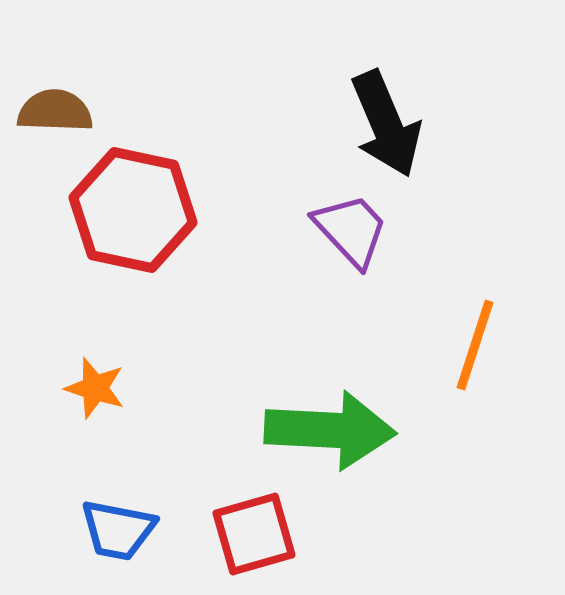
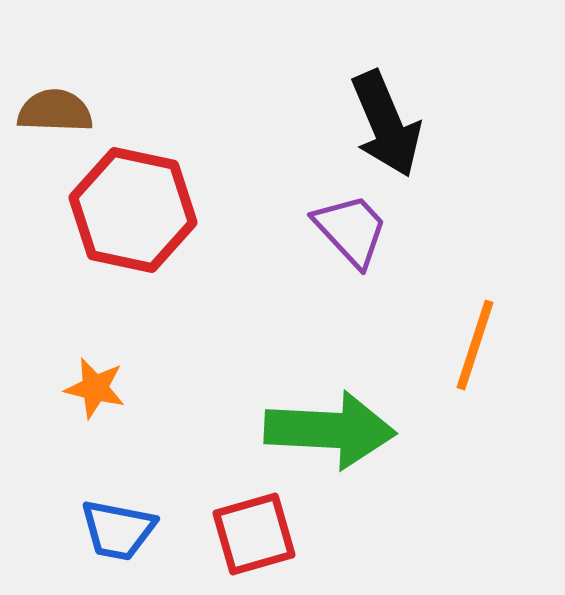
orange star: rotated 4 degrees counterclockwise
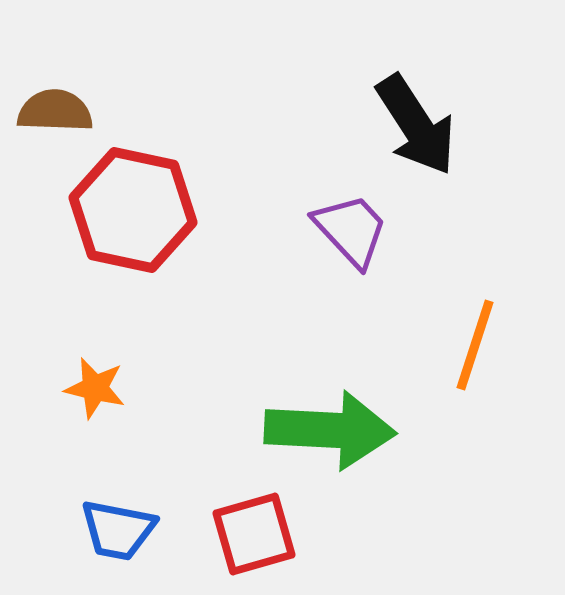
black arrow: moved 30 px right, 1 px down; rotated 10 degrees counterclockwise
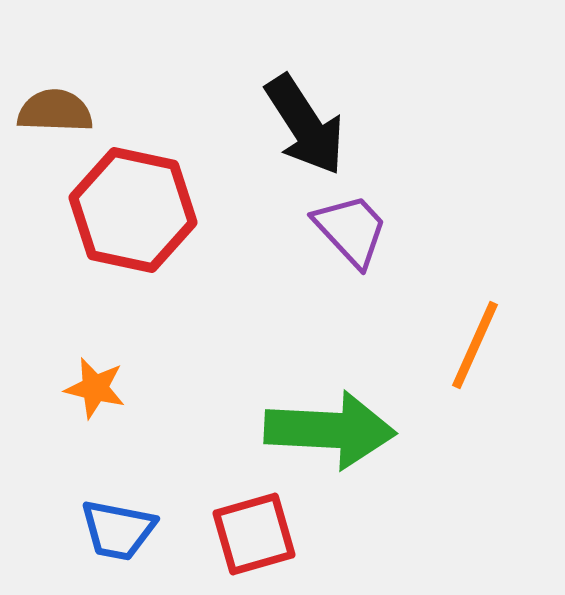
black arrow: moved 111 px left
orange line: rotated 6 degrees clockwise
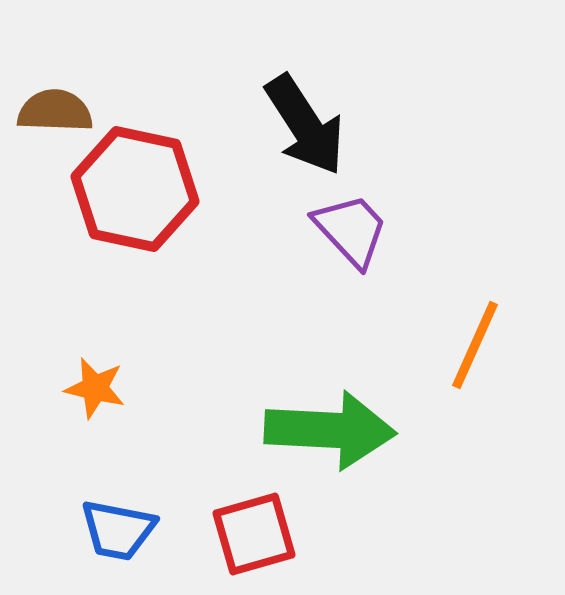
red hexagon: moved 2 px right, 21 px up
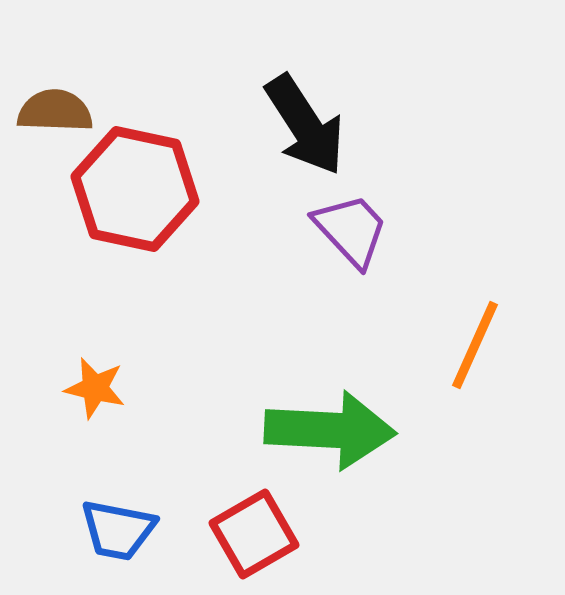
red square: rotated 14 degrees counterclockwise
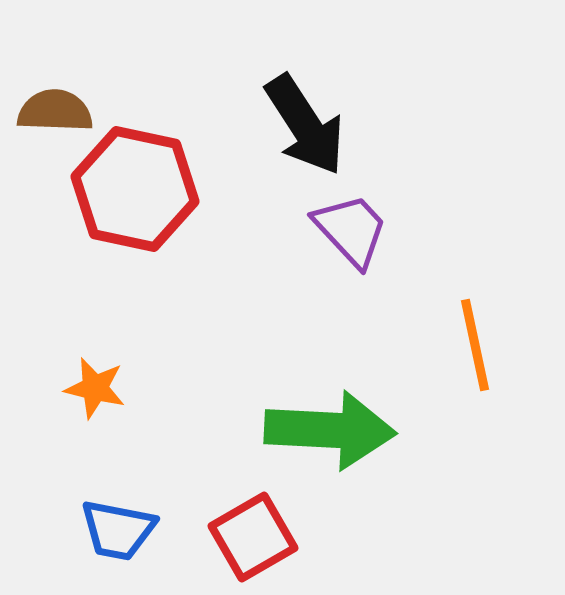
orange line: rotated 36 degrees counterclockwise
red square: moved 1 px left, 3 px down
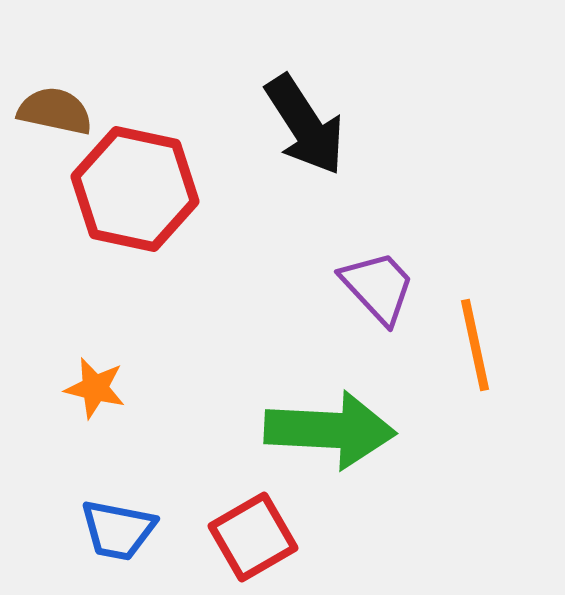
brown semicircle: rotated 10 degrees clockwise
purple trapezoid: moved 27 px right, 57 px down
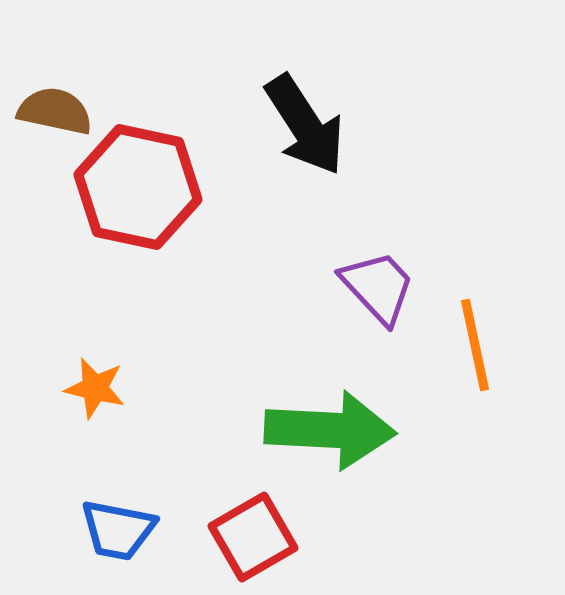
red hexagon: moved 3 px right, 2 px up
